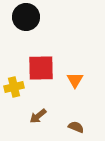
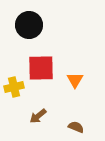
black circle: moved 3 px right, 8 px down
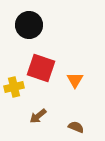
red square: rotated 20 degrees clockwise
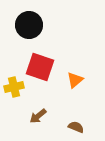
red square: moved 1 px left, 1 px up
orange triangle: rotated 18 degrees clockwise
